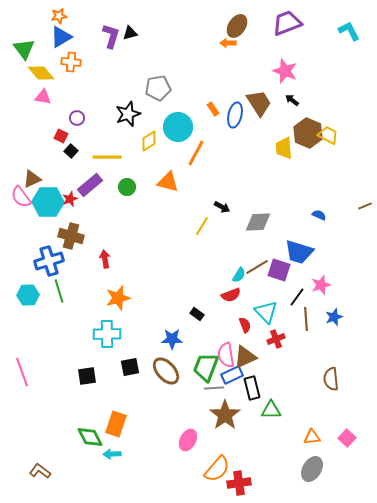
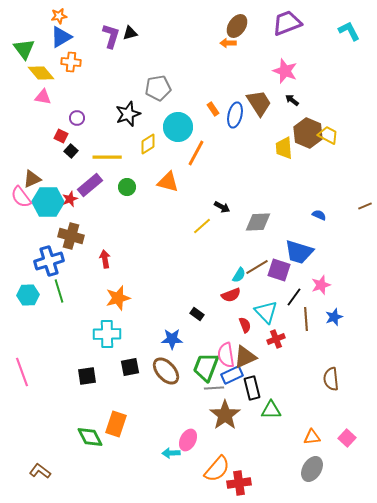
yellow diamond at (149, 141): moved 1 px left, 3 px down
yellow line at (202, 226): rotated 18 degrees clockwise
black line at (297, 297): moved 3 px left
cyan arrow at (112, 454): moved 59 px right, 1 px up
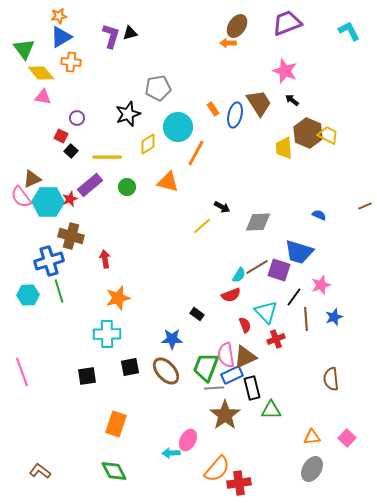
green diamond at (90, 437): moved 24 px right, 34 px down
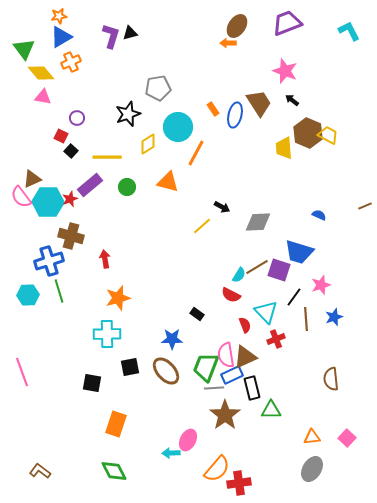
orange cross at (71, 62): rotated 30 degrees counterclockwise
red semicircle at (231, 295): rotated 48 degrees clockwise
black square at (87, 376): moved 5 px right, 7 px down; rotated 18 degrees clockwise
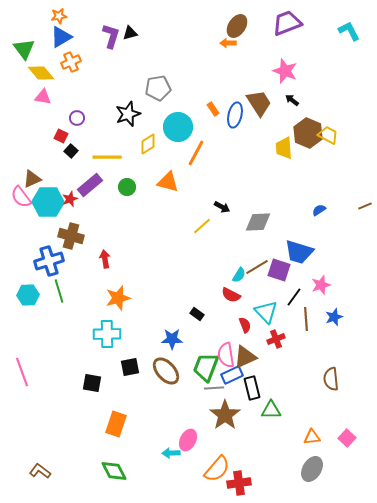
blue semicircle at (319, 215): moved 5 px up; rotated 56 degrees counterclockwise
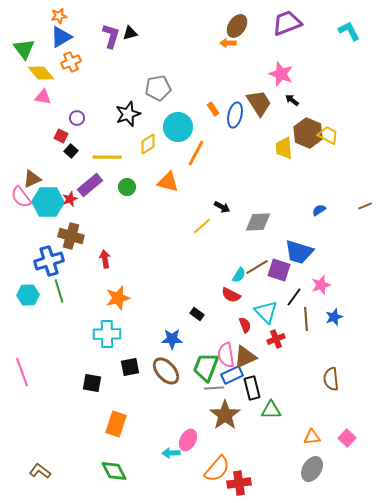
pink star at (285, 71): moved 4 px left, 3 px down
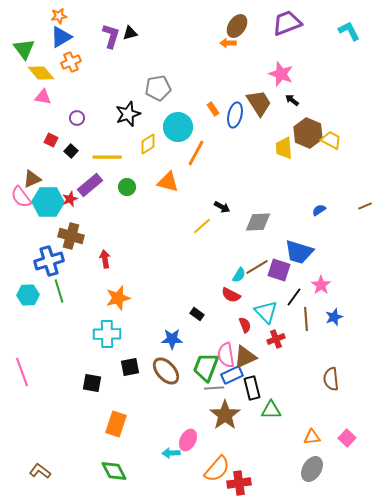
yellow trapezoid at (328, 135): moved 3 px right, 5 px down
red square at (61, 136): moved 10 px left, 4 px down
pink star at (321, 285): rotated 18 degrees counterclockwise
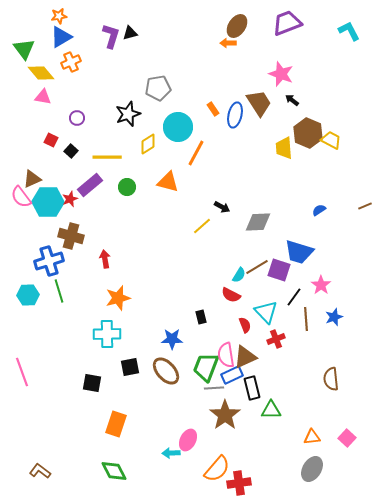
black rectangle at (197, 314): moved 4 px right, 3 px down; rotated 40 degrees clockwise
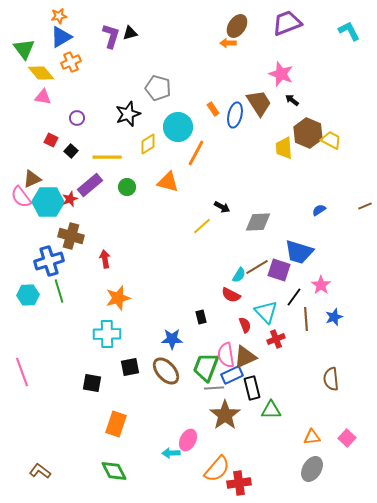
gray pentagon at (158, 88): rotated 25 degrees clockwise
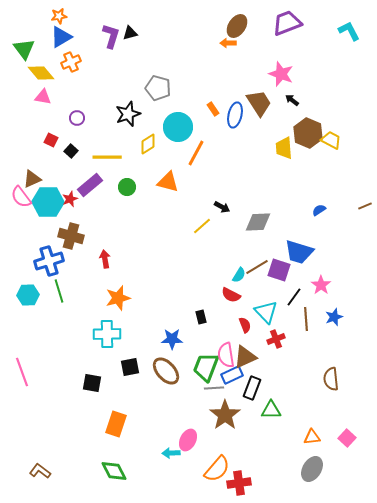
black rectangle at (252, 388): rotated 35 degrees clockwise
